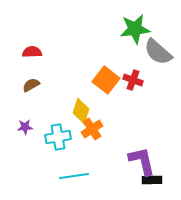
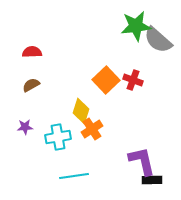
green star: moved 1 px right, 3 px up
gray semicircle: moved 12 px up
orange square: rotated 8 degrees clockwise
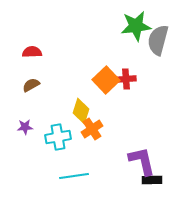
gray semicircle: rotated 64 degrees clockwise
red cross: moved 7 px left, 1 px up; rotated 24 degrees counterclockwise
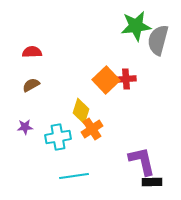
black rectangle: moved 2 px down
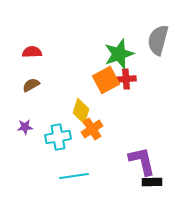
green star: moved 17 px left, 28 px down; rotated 12 degrees counterclockwise
orange square: rotated 16 degrees clockwise
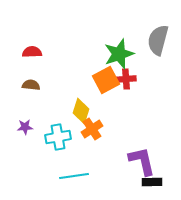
brown semicircle: rotated 36 degrees clockwise
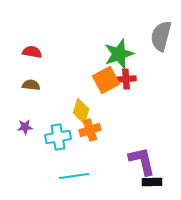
gray semicircle: moved 3 px right, 4 px up
red semicircle: rotated 12 degrees clockwise
orange cross: moved 2 px left, 1 px down; rotated 15 degrees clockwise
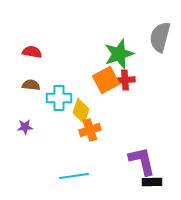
gray semicircle: moved 1 px left, 1 px down
red cross: moved 1 px left, 1 px down
cyan cross: moved 1 px right, 39 px up; rotated 10 degrees clockwise
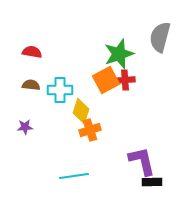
cyan cross: moved 1 px right, 8 px up
